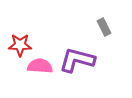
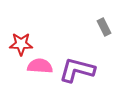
red star: moved 1 px right, 1 px up
purple L-shape: moved 10 px down
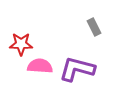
gray rectangle: moved 10 px left
purple L-shape: moved 1 px up
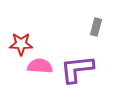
gray rectangle: moved 2 px right; rotated 42 degrees clockwise
purple L-shape: rotated 21 degrees counterclockwise
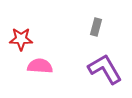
red star: moved 5 px up
purple L-shape: moved 28 px right; rotated 66 degrees clockwise
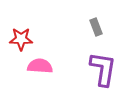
gray rectangle: rotated 36 degrees counterclockwise
purple L-shape: moved 2 px left; rotated 39 degrees clockwise
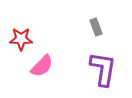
pink semicircle: moved 2 px right; rotated 130 degrees clockwise
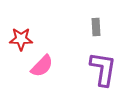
gray rectangle: rotated 18 degrees clockwise
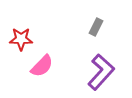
gray rectangle: rotated 30 degrees clockwise
purple L-shape: moved 2 px left, 3 px down; rotated 33 degrees clockwise
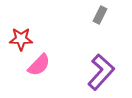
gray rectangle: moved 4 px right, 12 px up
pink semicircle: moved 3 px left, 1 px up
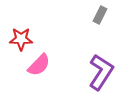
purple L-shape: rotated 9 degrees counterclockwise
